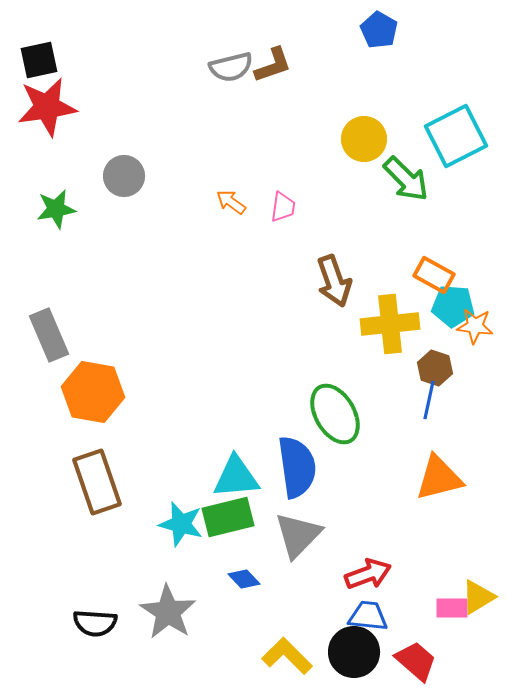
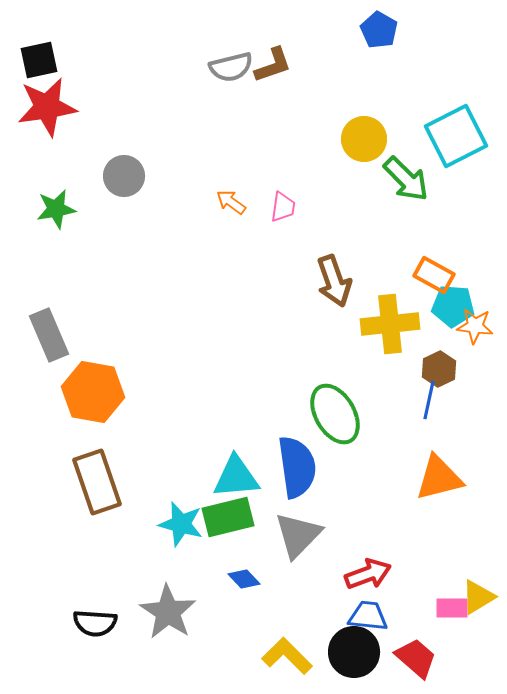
brown hexagon: moved 4 px right, 1 px down; rotated 16 degrees clockwise
red trapezoid: moved 3 px up
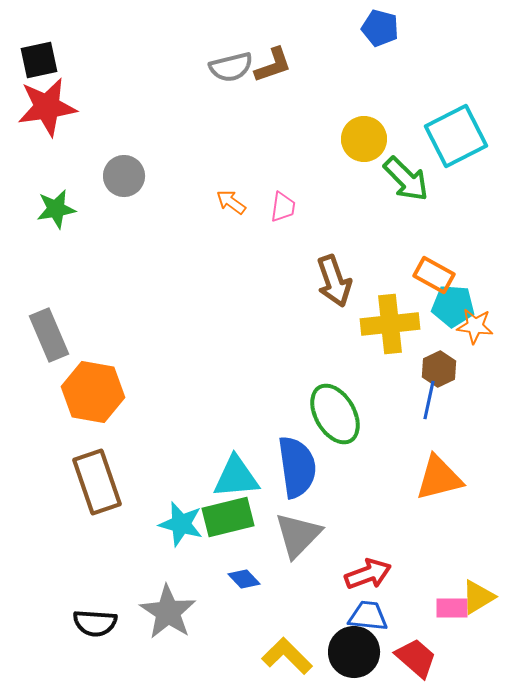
blue pentagon: moved 1 px right, 2 px up; rotated 15 degrees counterclockwise
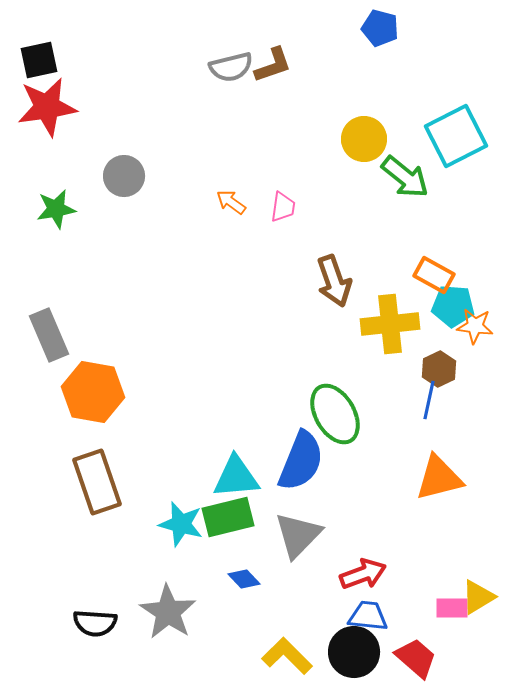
green arrow: moved 1 px left, 2 px up; rotated 6 degrees counterclockwise
blue semicircle: moved 4 px right, 6 px up; rotated 30 degrees clockwise
red arrow: moved 5 px left
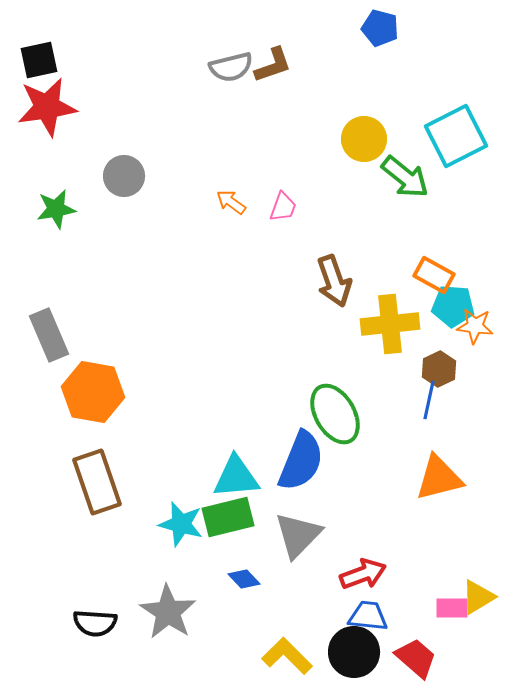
pink trapezoid: rotated 12 degrees clockwise
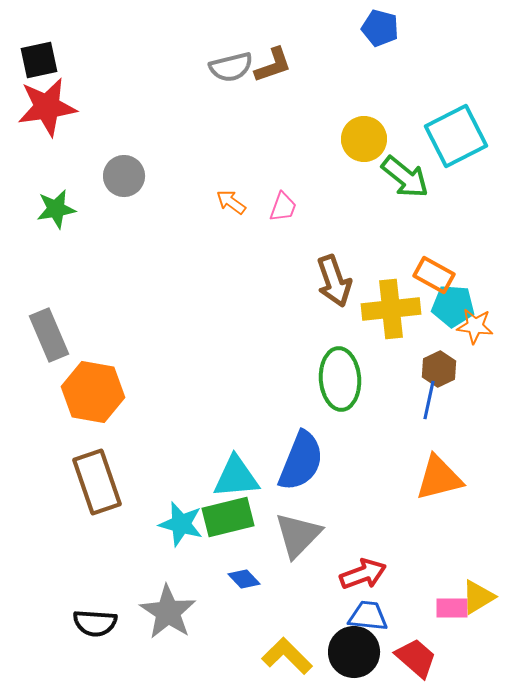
yellow cross: moved 1 px right, 15 px up
green ellipse: moved 5 px right, 35 px up; rotated 26 degrees clockwise
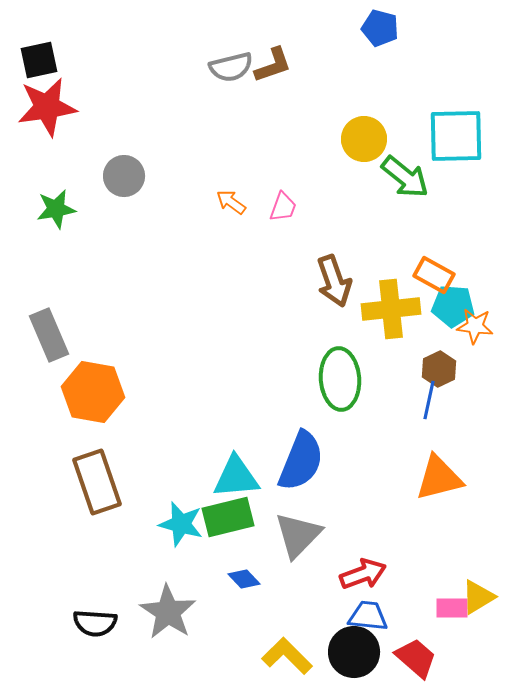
cyan square: rotated 26 degrees clockwise
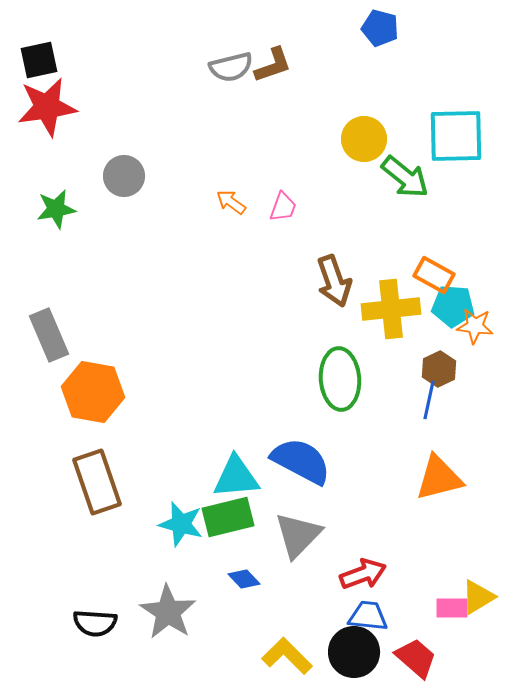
blue semicircle: rotated 84 degrees counterclockwise
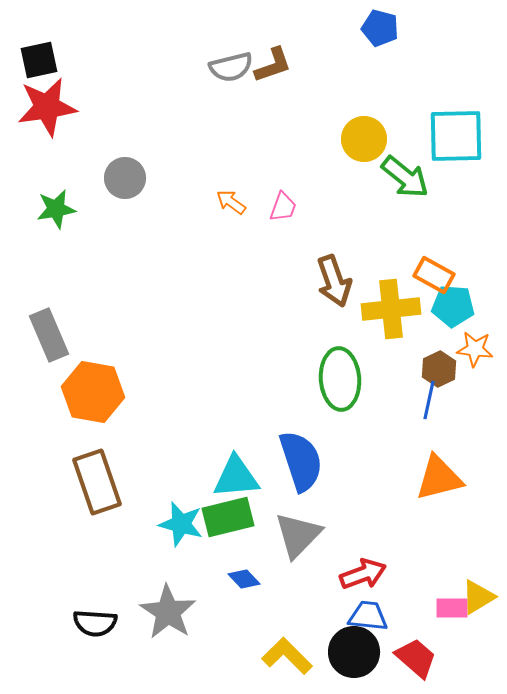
gray circle: moved 1 px right, 2 px down
orange star: moved 23 px down
blue semicircle: rotated 44 degrees clockwise
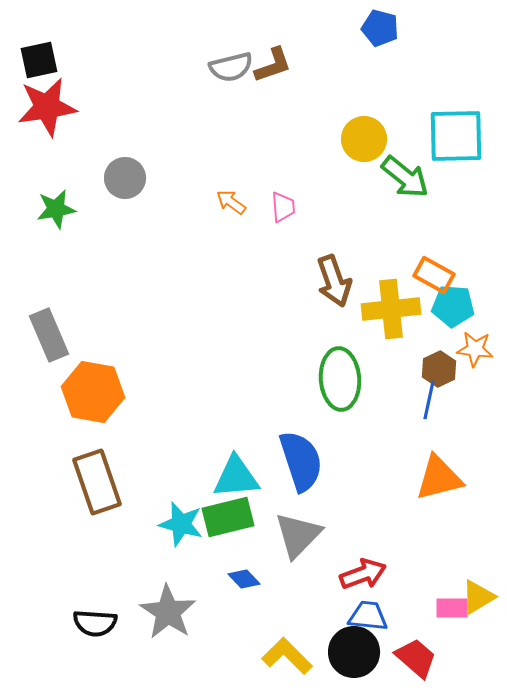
pink trapezoid: rotated 24 degrees counterclockwise
